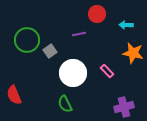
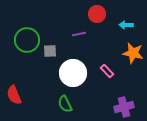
gray square: rotated 32 degrees clockwise
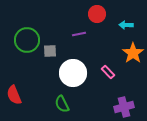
orange star: rotated 25 degrees clockwise
pink rectangle: moved 1 px right, 1 px down
green semicircle: moved 3 px left
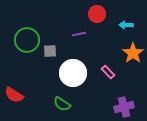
red semicircle: rotated 36 degrees counterclockwise
green semicircle: rotated 30 degrees counterclockwise
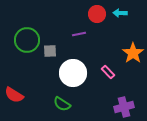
cyan arrow: moved 6 px left, 12 px up
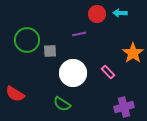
red semicircle: moved 1 px right, 1 px up
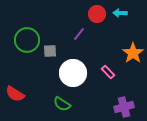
purple line: rotated 40 degrees counterclockwise
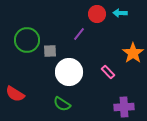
white circle: moved 4 px left, 1 px up
purple cross: rotated 12 degrees clockwise
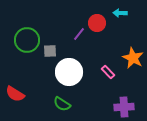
red circle: moved 9 px down
orange star: moved 5 px down; rotated 10 degrees counterclockwise
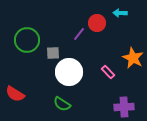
gray square: moved 3 px right, 2 px down
